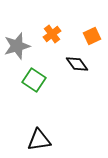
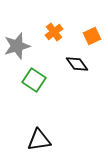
orange cross: moved 2 px right, 2 px up
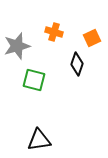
orange cross: rotated 36 degrees counterclockwise
orange square: moved 2 px down
black diamond: rotated 55 degrees clockwise
green square: rotated 20 degrees counterclockwise
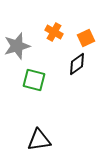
orange cross: rotated 12 degrees clockwise
orange square: moved 6 px left
black diamond: rotated 35 degrees clockwise
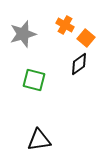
orange cross: moved 11 px right, 7 px up
orange square: rotated 24 degrees counterclockwise
gray star: moved 6 px right, 12 px up
black diamond: moved 2 px right
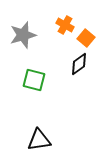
gray star: moved 1 px down
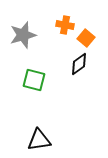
orange cross: rotated 18 degrees counterclockwise
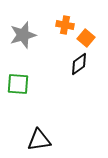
green square: moved 16 px left, 4 px down; rotated 10 degrees counterclockwise
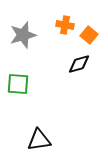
orange square: moved 3 px right, 3 px up
black diamond: rotated 20 degrees clockwise
